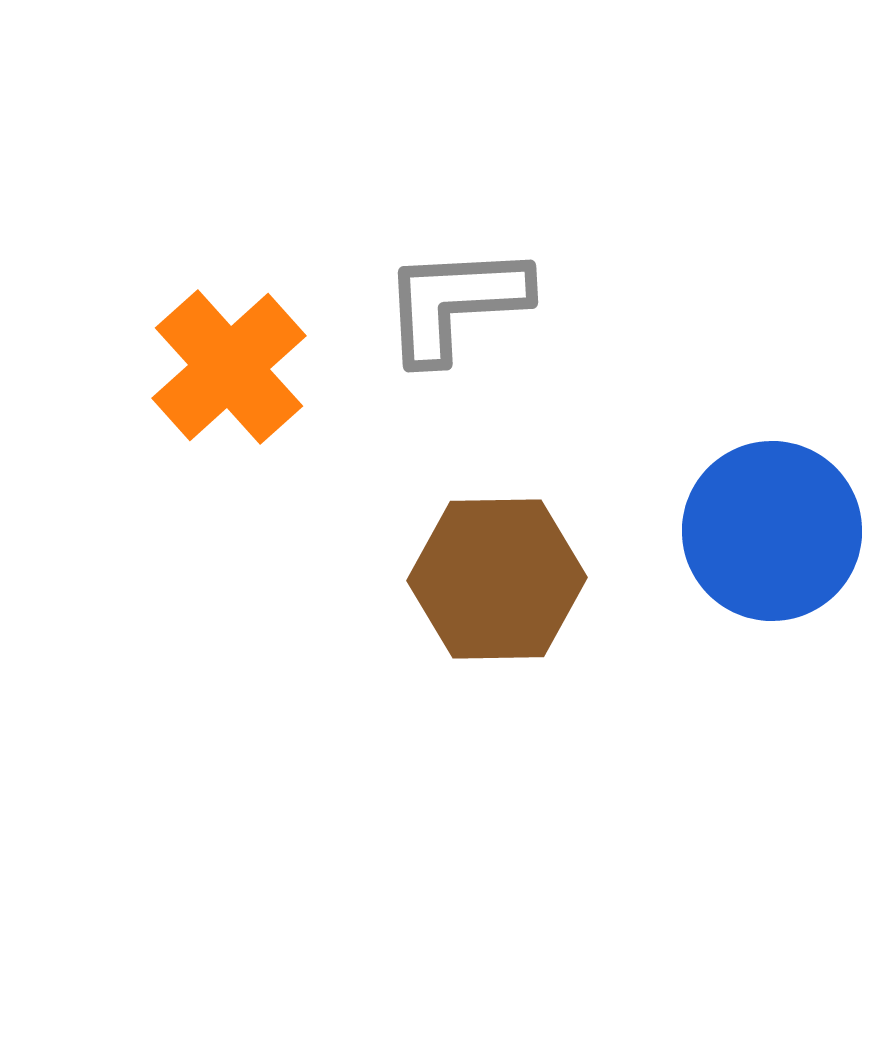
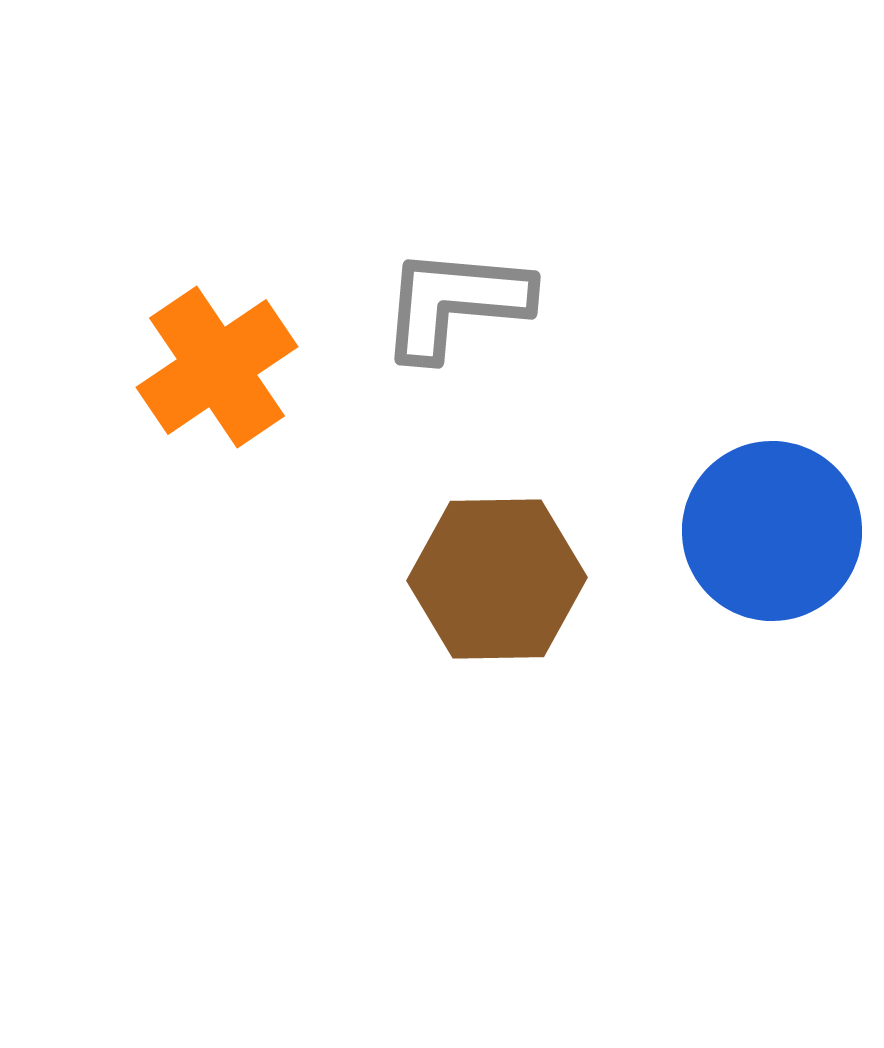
gray L-shape: rotated 8 degrees clockwise
orange cross: moved 12 px left; rotated 8 degrees clockwise
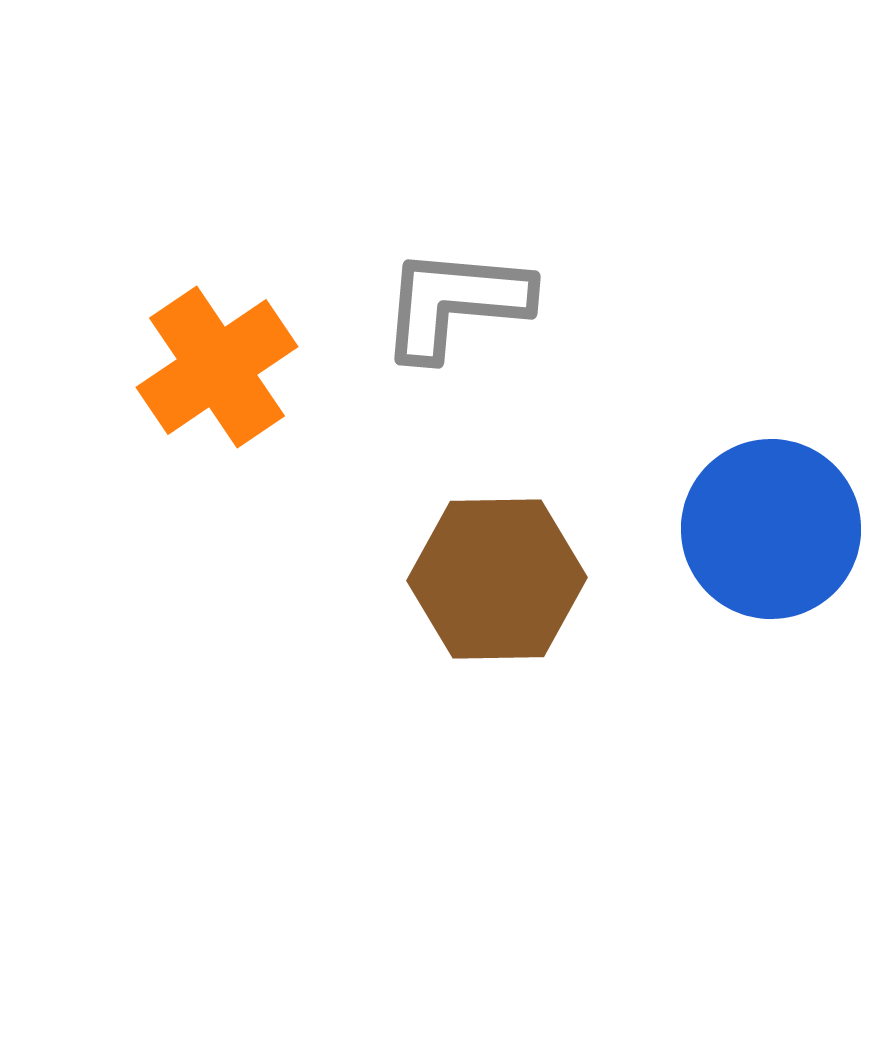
blue circle: moved 1 px left, 2 px up
